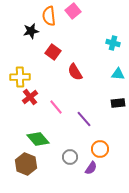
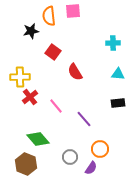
pink square: rotated 35 degrees clockwise
cyan cross: rotated 16 degrees counterclockwise
pink line: moved 1 px up
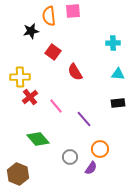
brown hexagon: moved 8 px left, 10 px down
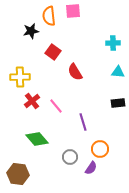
cyan triangle: moved 2 px up
red cross: moved 2 px right, 4 px down
purple line: moved 1 px left, 3 px down; rotated 24 degrees clockwise
green diamond: moved 1 px left
brown hexagon: rotated 15 degrees counterclockwise
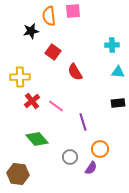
cyan cross: moved 1 px left, 2 px down
pink line: rotated 14 degrees counterclockwise
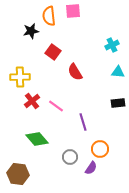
cyan cross: rotated 24 degrees counterclockwise
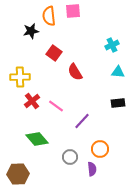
red square: moved 1 px right, 1 px down
purple line: moved 1 px left, 1 px up; rotated 60 degrees clockwise
purple semicircle: moved 1 px right, 1 px down; rotated 40 degrees counterclockwise
brown hexagon: rotated 10 degrees counterclockwise
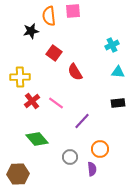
pink line: moved 3 px up
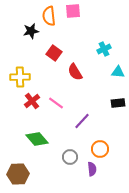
cyan cross: moved 8 px left, 4 px down
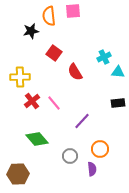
cyan cross: moved 8 px down
pink line: moved 2 px left; rotated 14 degrees clockwise
gray circle: moved 1 px up
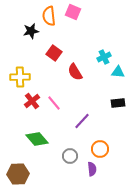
pink square: moved 1 px down; rotated 28 degrees clockwise
